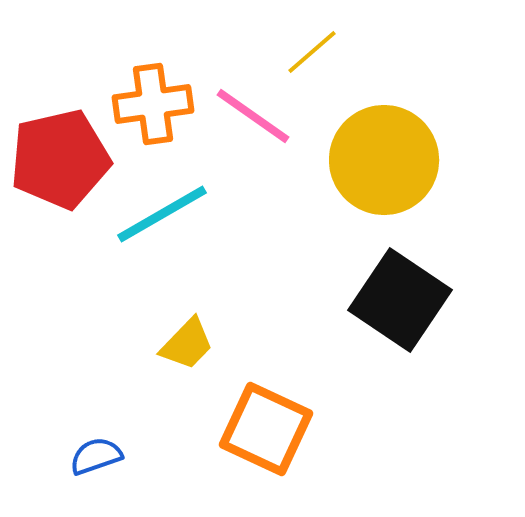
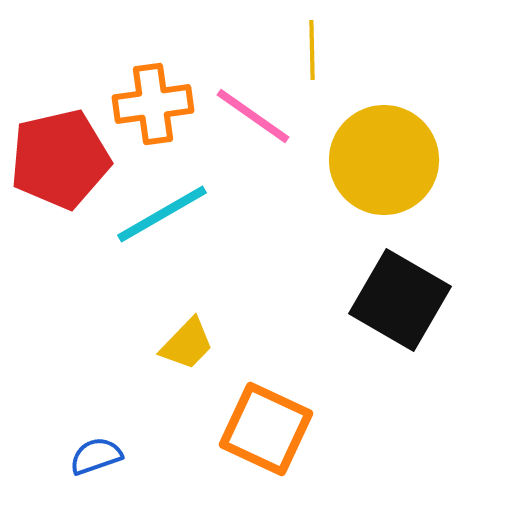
yellow line: moved 2 px up; rotated 50 degrees counterclockwise
black square: rotated 4 degrees counterclockwise
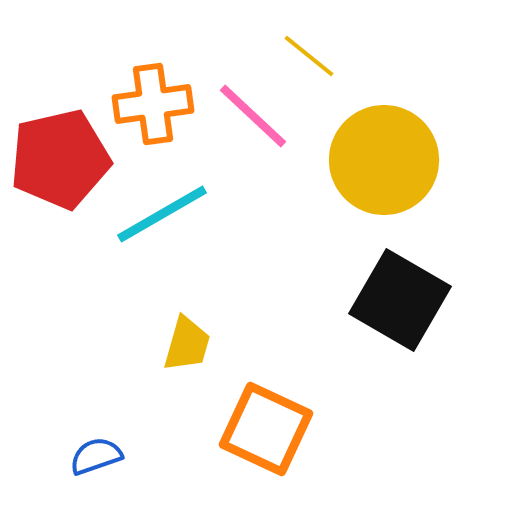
yellow line: moved 3 px left, 6 px down; rotated 50 degrees counterclockwise
pink line: rotated 8 degrees clockwise
yellow trapezoid: rotated 28 degrees counterclockwise
